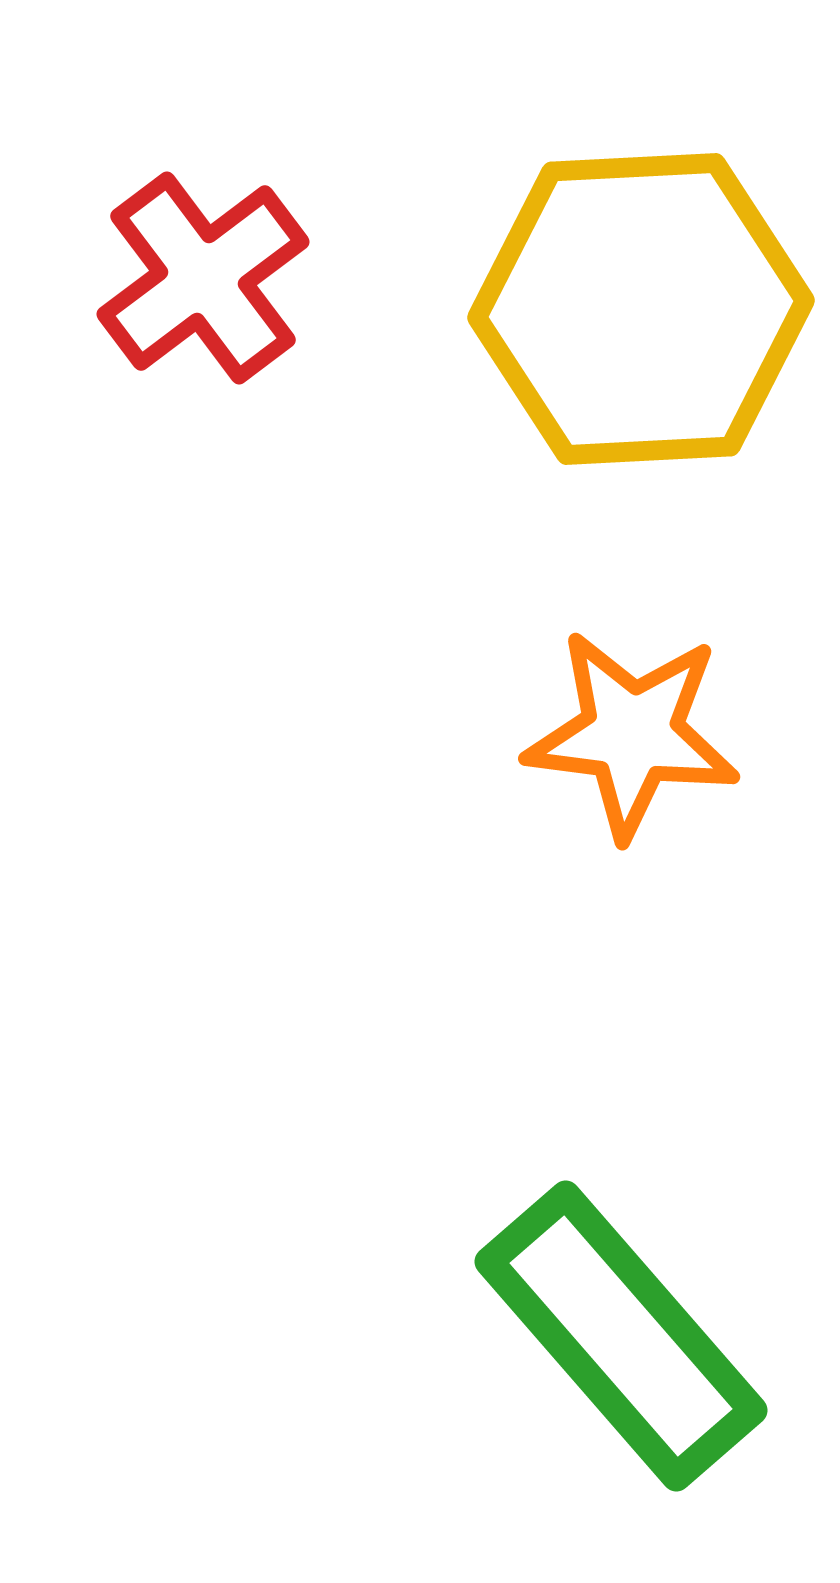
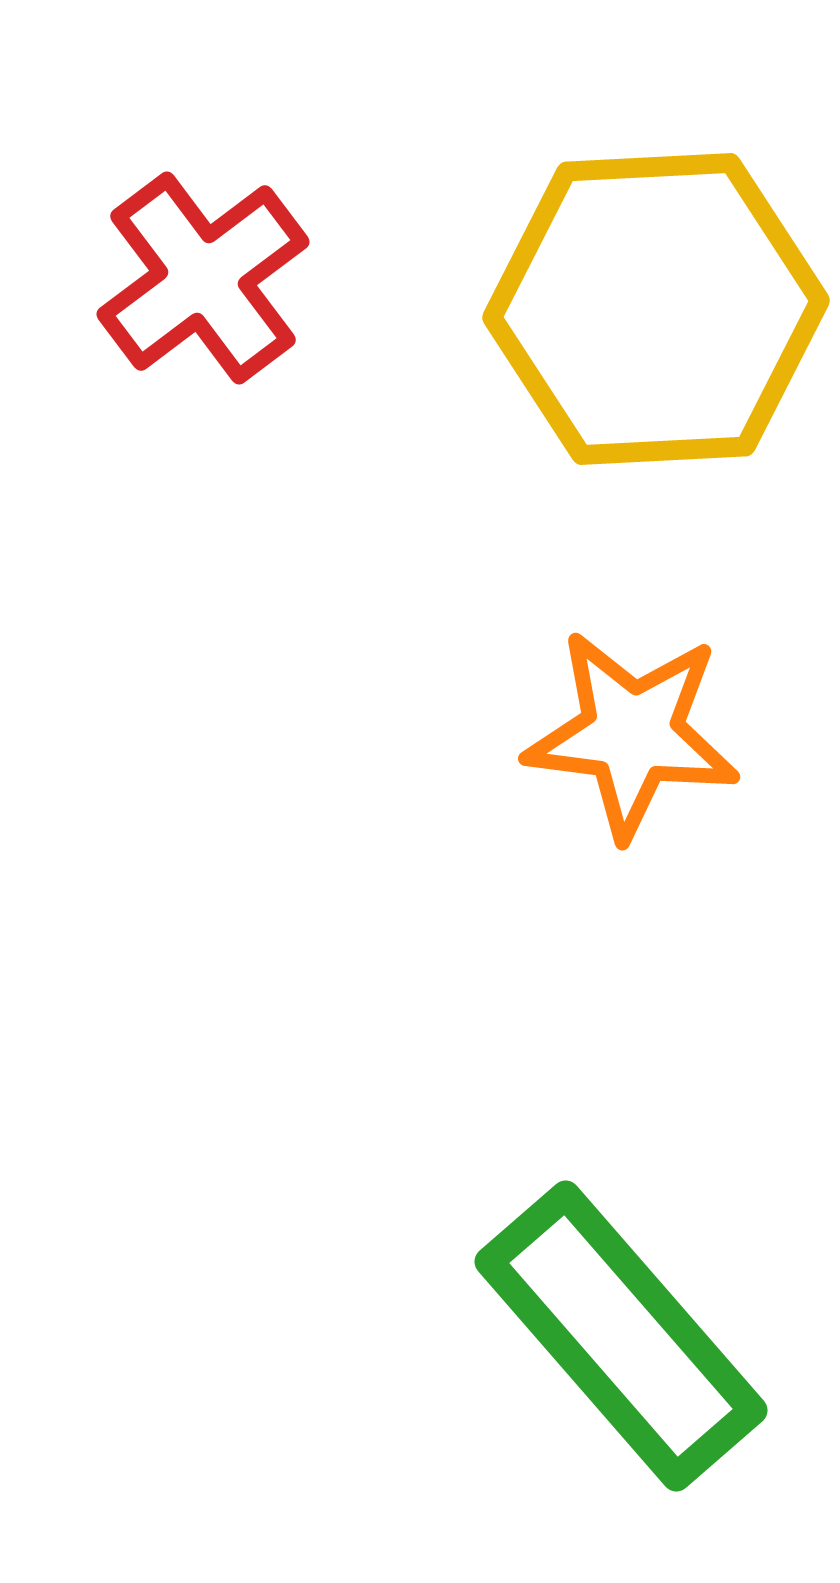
yellow hexagon: moved 15 px right
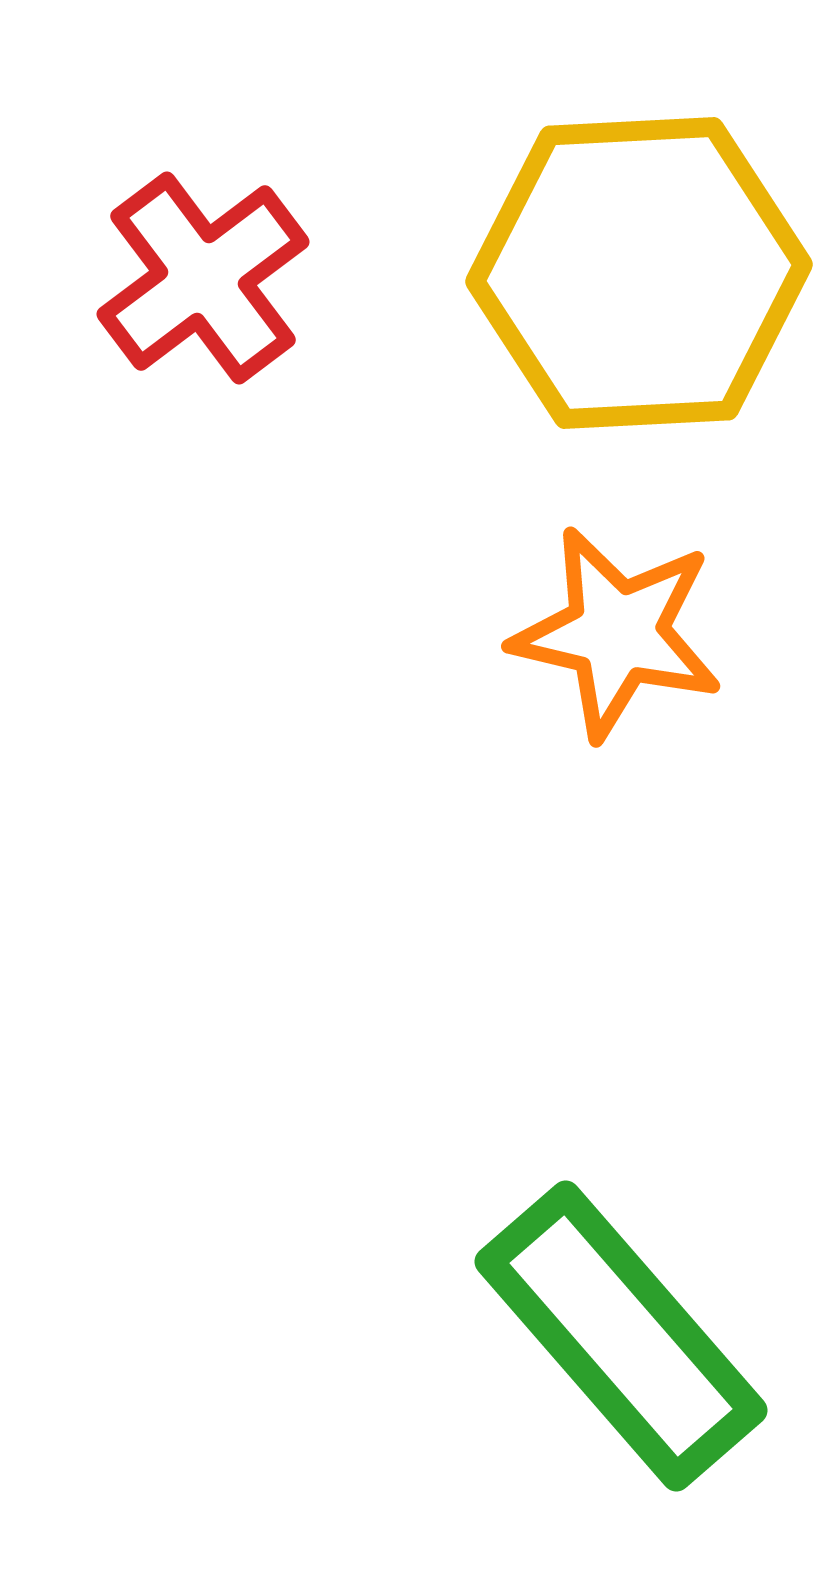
yellow hexagon: moved 17 px left, 36 px up
orange star: moved 15 px left, 101 px up; rotated 6 degrees clockwise
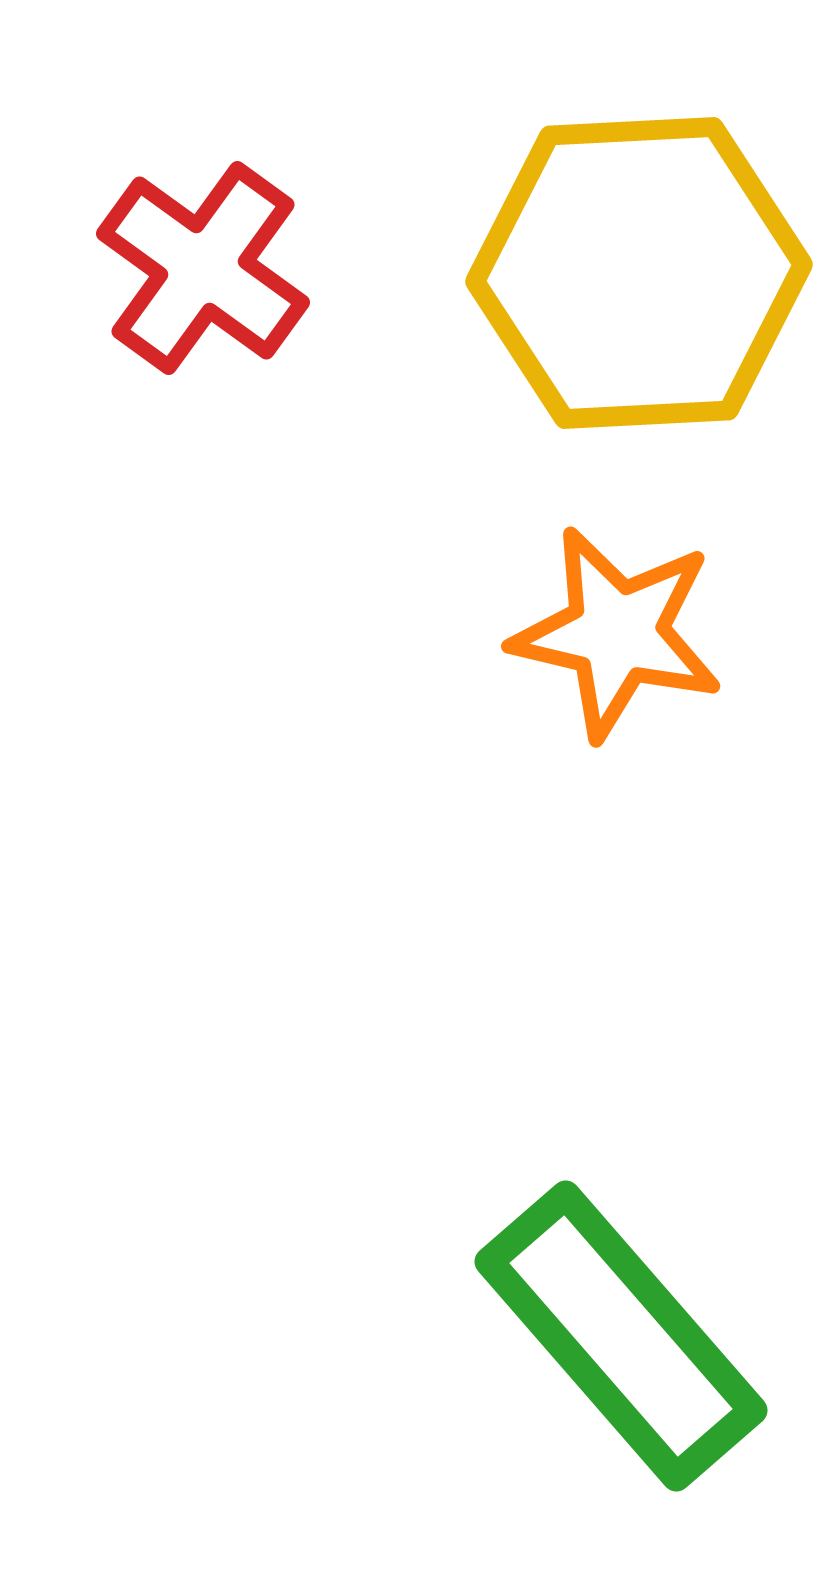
red cross: moved 10 px up; rotated 17 degrees counterclockwise
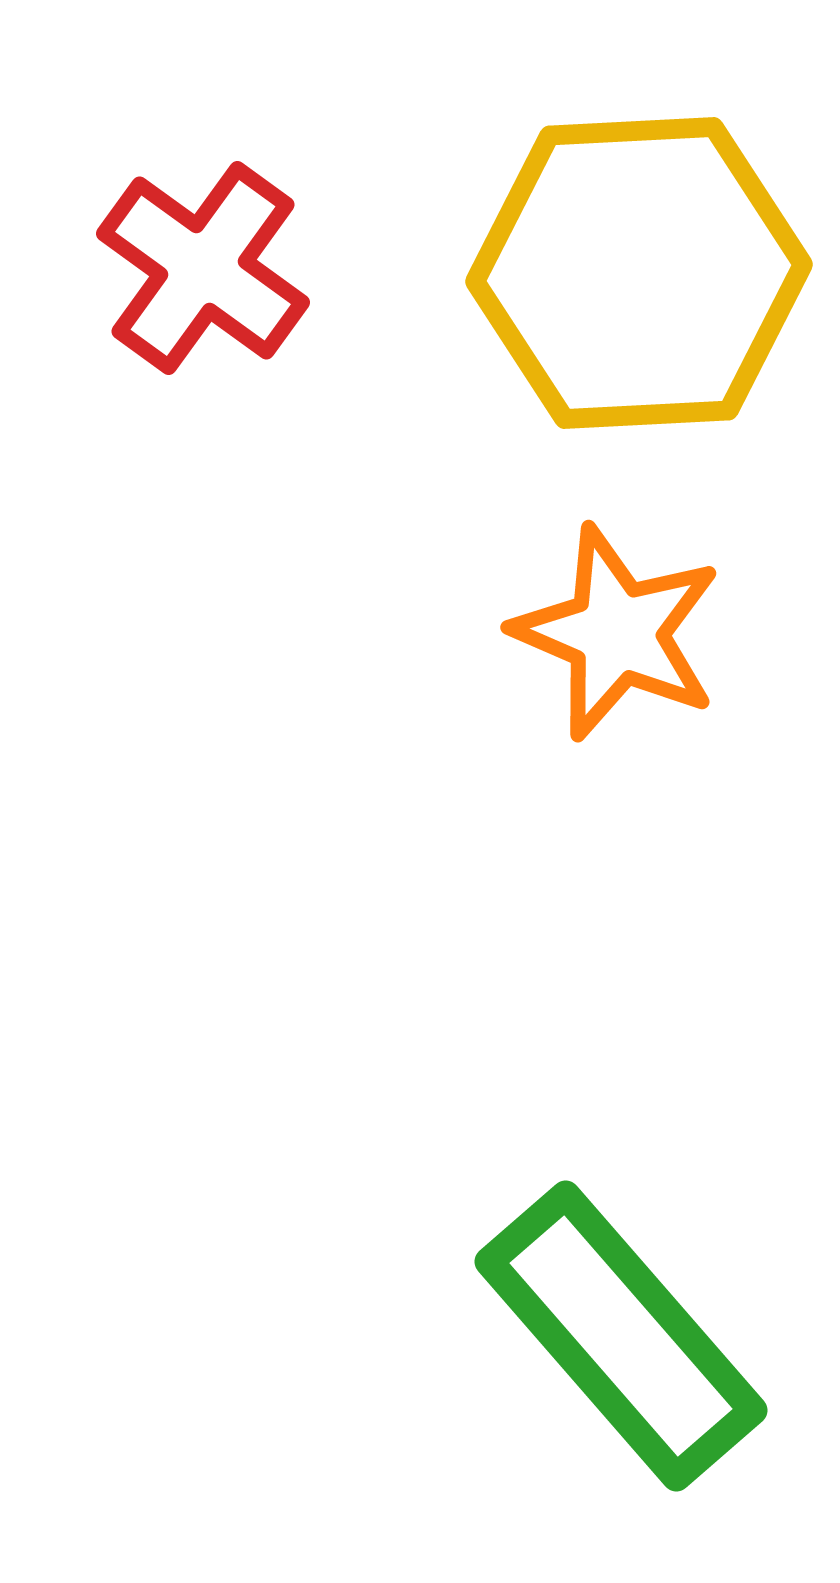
orange star: rotated 10 degrees clockwise
